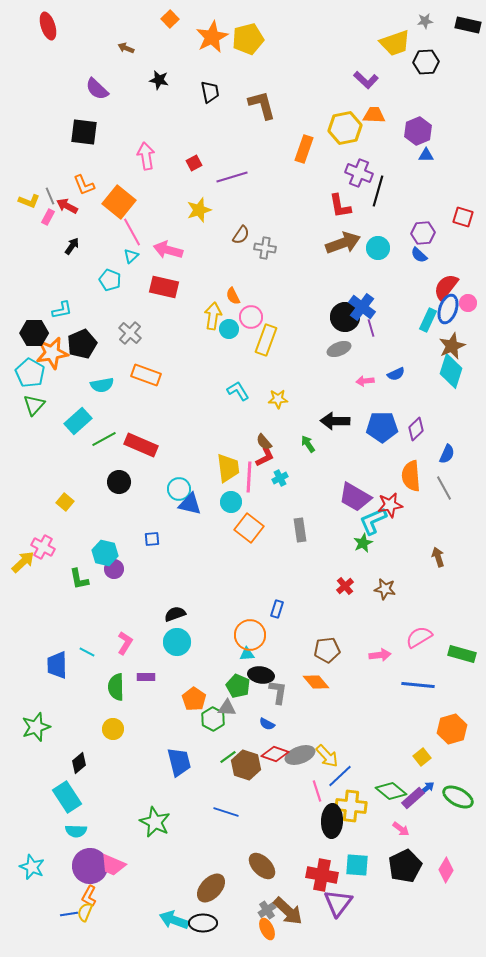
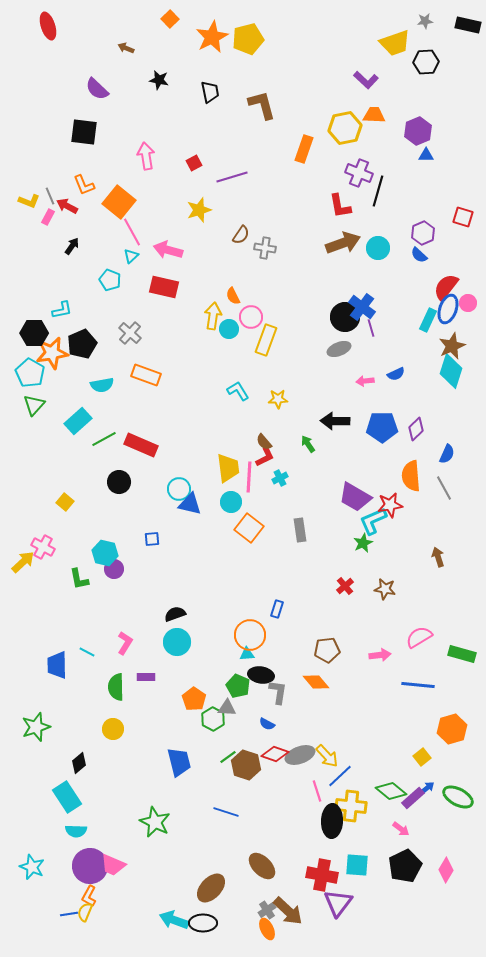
purple hexagon at (423, 233): rotated 20 degrees counterclockwise
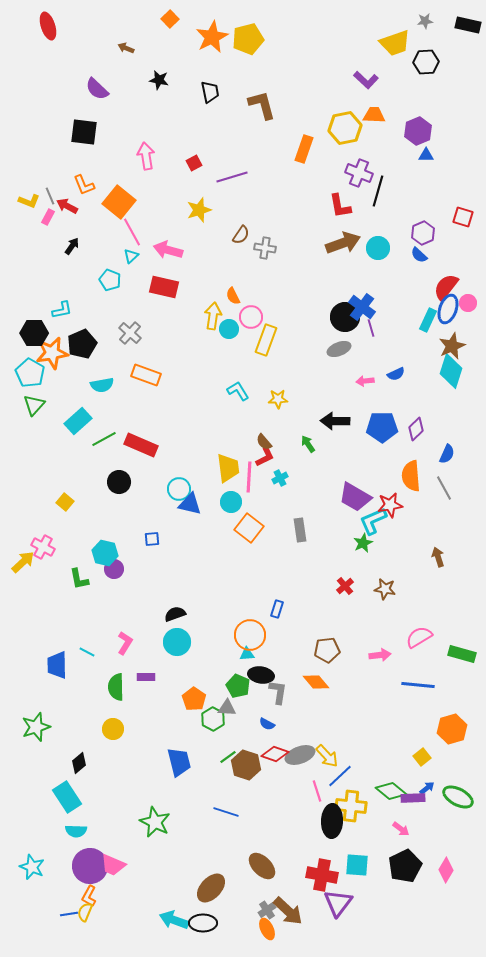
purple rectangle at (413, 798): rotated 40 degrees clockwise
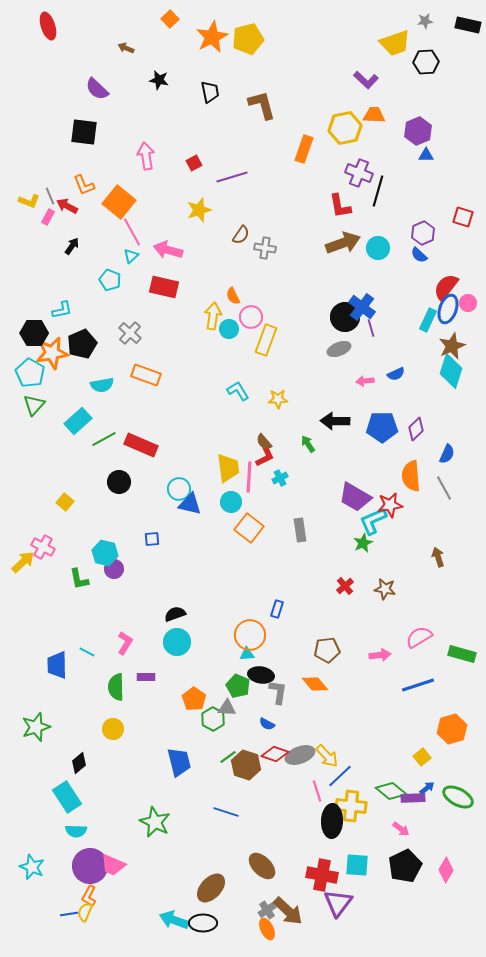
orange diamond at (316, 682): moved 1 px left, 2 px down
blue line at (418, 685): rotated 24 degrees counterclockwise
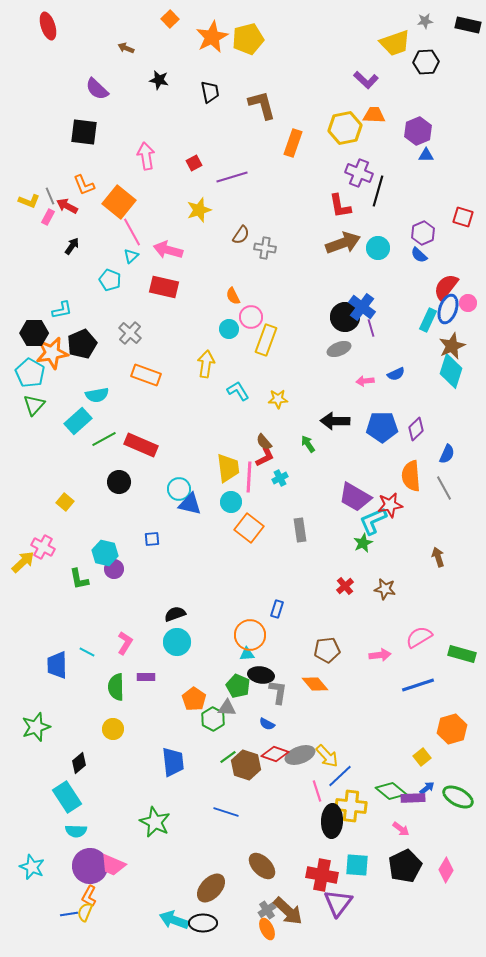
orange rectangle at (304, 149): moved 11 px left, 6 px up
yellow arrow at (213, 316): moved 7 px left, 48 px down
cyan semicircle at (102, 385): moved 5 px left, 10 px down
blue trapezoid at (179, 762): moved 6 px left; rotated 8 degrees clockwise
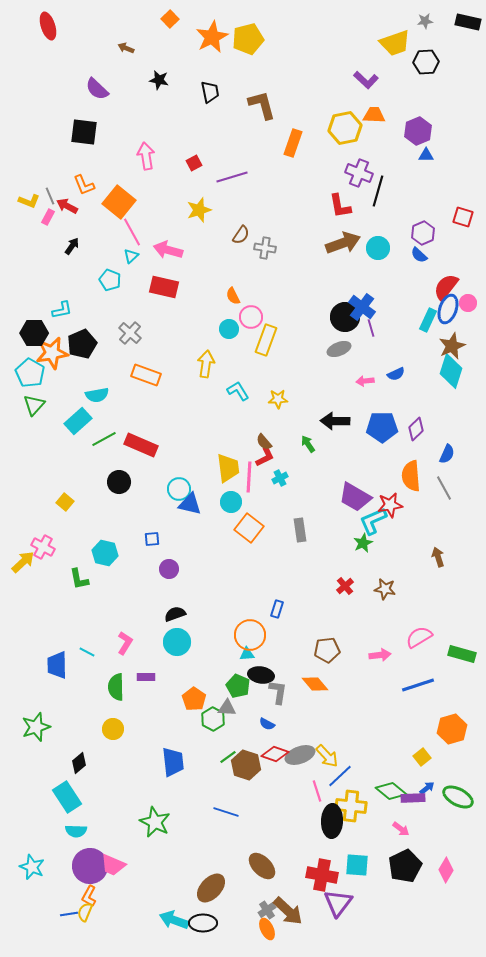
black rectangle at (468, 25): moved 3 px up
purple circle at (114, 569): moved 55 px right
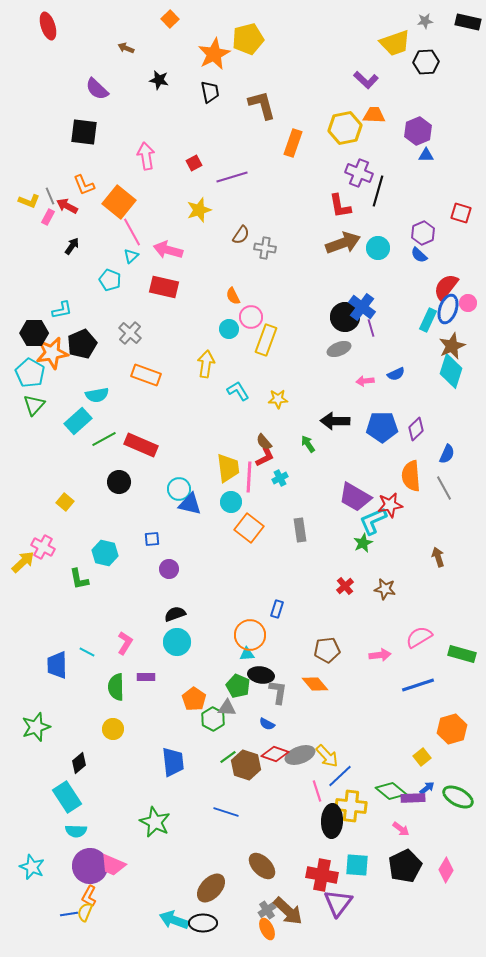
orange star at (212, 37): moved 2 px right, 17 px down
red square at (463, 217): moved 2 px left, 4 px up
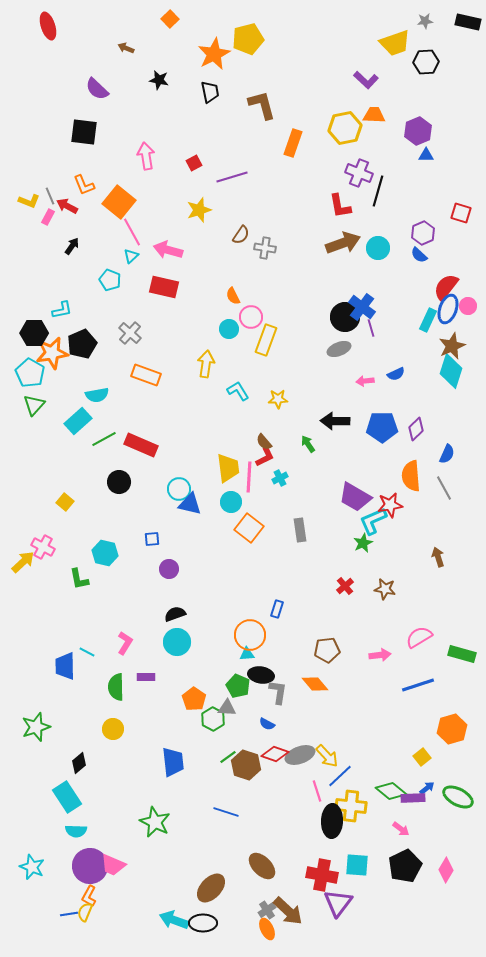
pink circle at (468, 303): moved 3 px down
blue trapezoid at (57, 665): moved 8 px right, 1 px down
